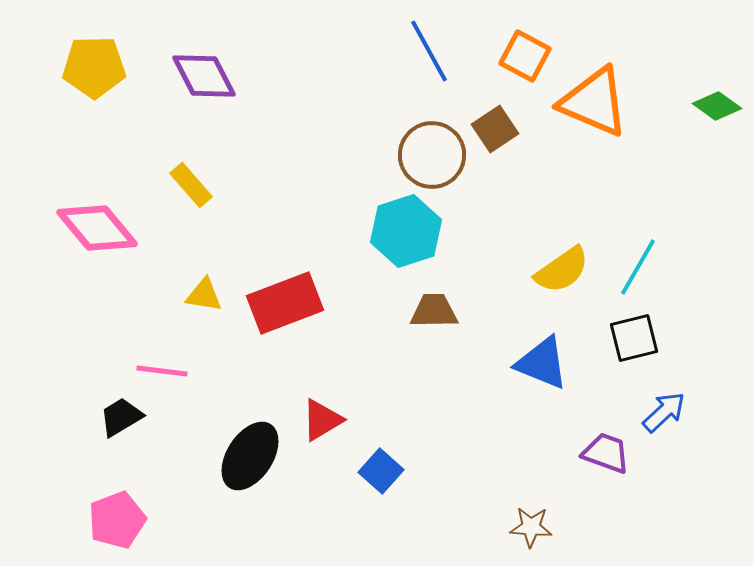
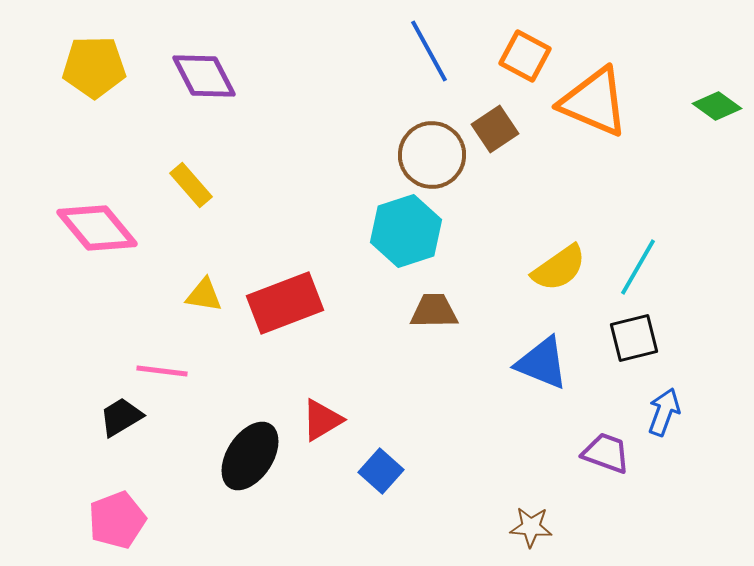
yellow semicircle: moved 3 px left, 2 px up
blue arrow: rotated 27 degrees counterclockwise
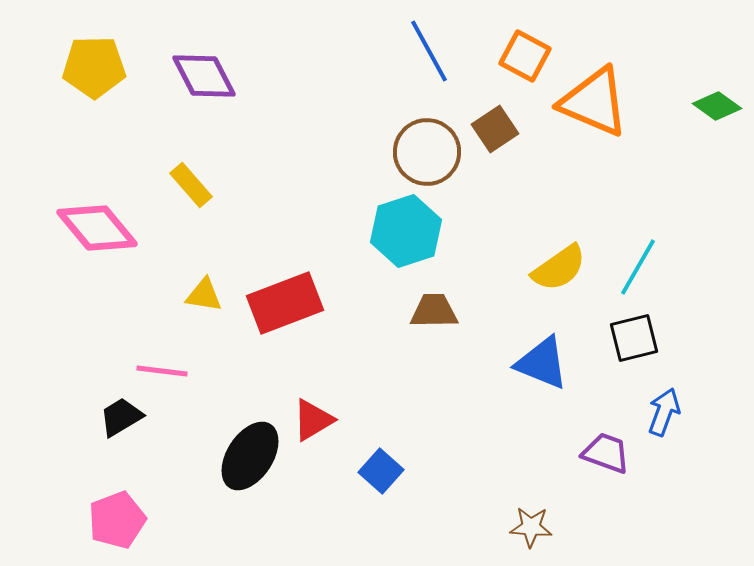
brown circle: moved 5 px left, 3 px up
red triangle: moved 9 px left
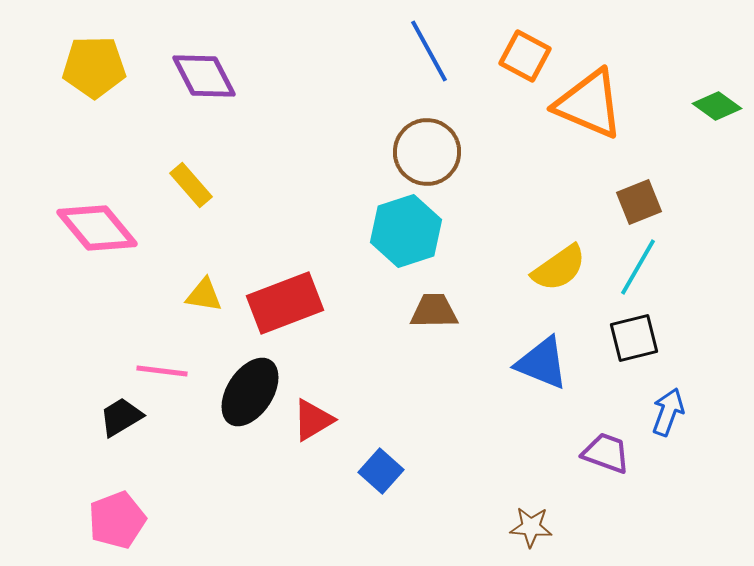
orange triangle: moved 5 px left, 2 px down
brown square: moved 144 px right, 73 px down; rotated 12 degrees clockwise
blue arrow: moved 4 px right
black ellipse: moved 64 px up
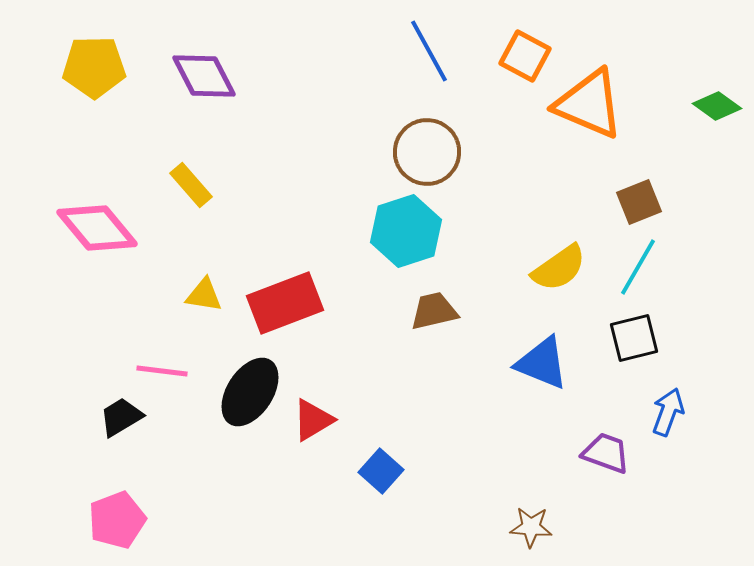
brown trapezoid: rotated 12 degrees counterclockwise
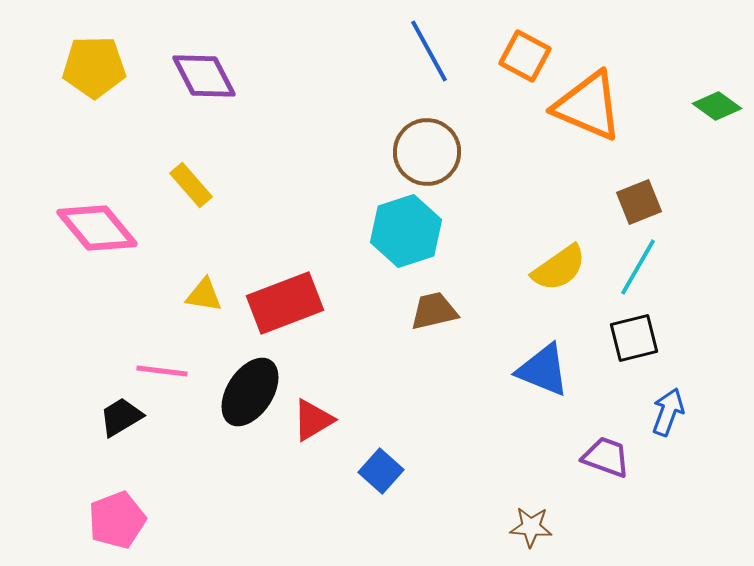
orange triangle: moved 1 px left, 2 px down
blue triangle: moved 1 px right, 7 px down
purple trapezoid: moved 4 px down
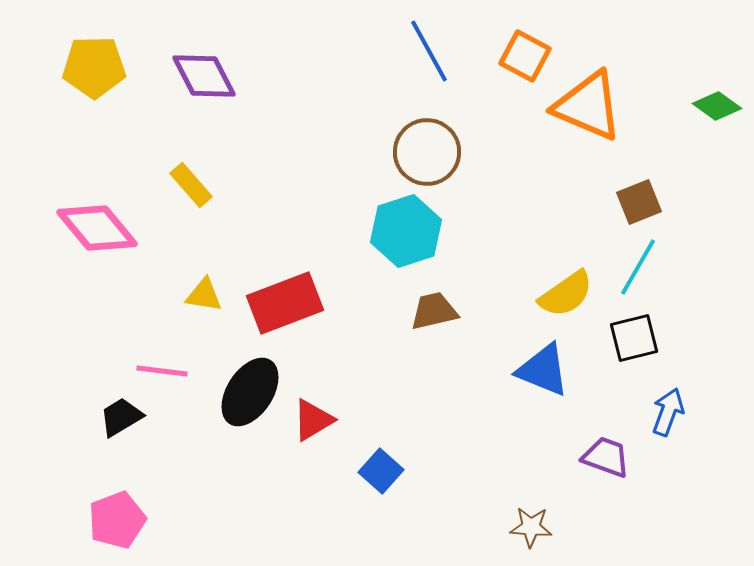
yellow semicircle: moved 7 px right, 26 px down
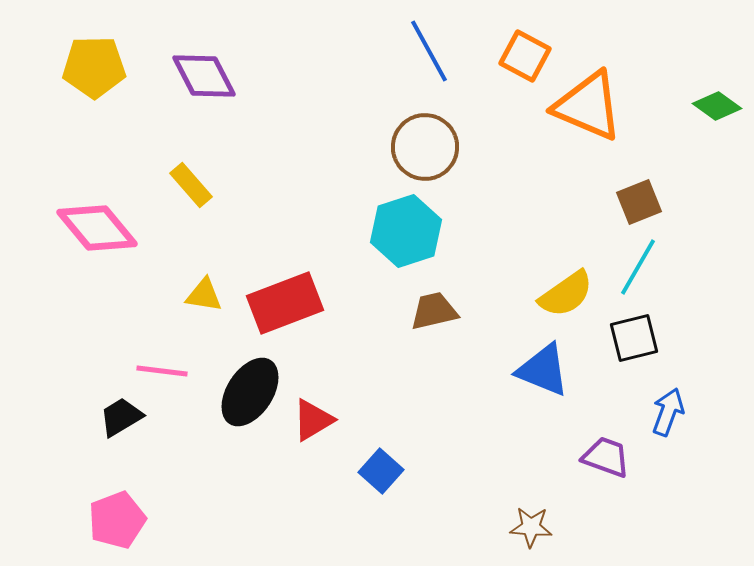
brown circle: moved 2 px left, 5 px up
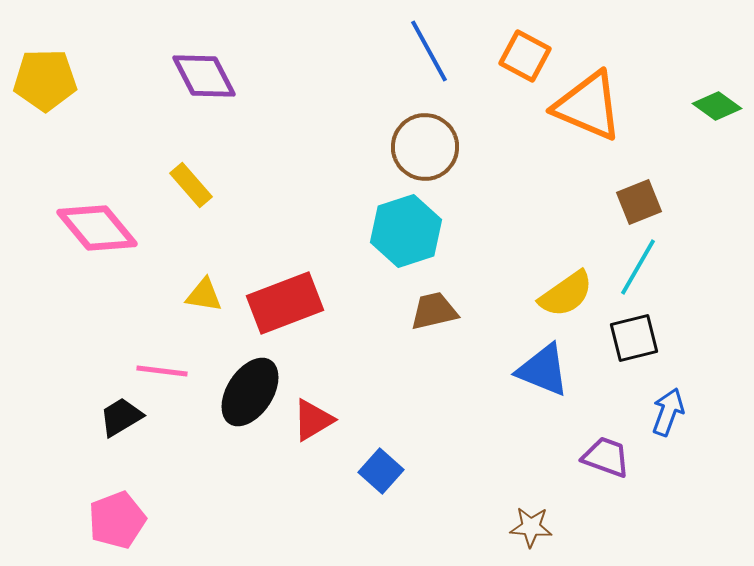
yellow pentagon: moved 49 px left, 13 px down
